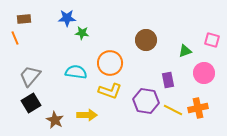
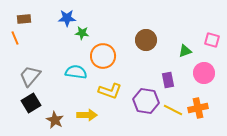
orange circle: moved 7 px left, 7 px up
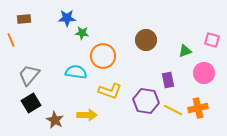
orange line: moved 4 px left, 2 px down
gray trapezoid: moved 1 px left, 1 px up
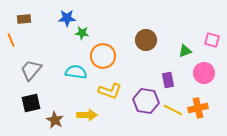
gray trapezoid: moved 2 px right, 5 px up
black square: rotated 18 degrees clockwise
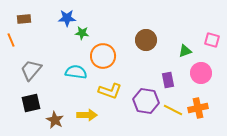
pink circle: moved 3 px left
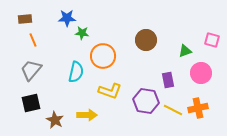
brown rectangle: moved 1 px right
orange line: moved 22 px right
cyan semicircle: rotated 95 degrees clockwise
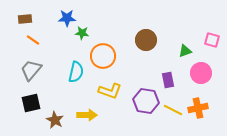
orange line: rotated 32 degrees counterclockwise
